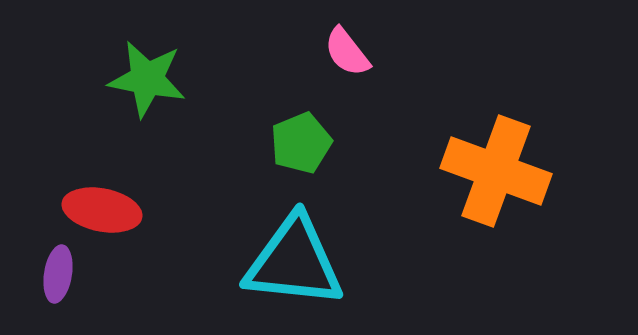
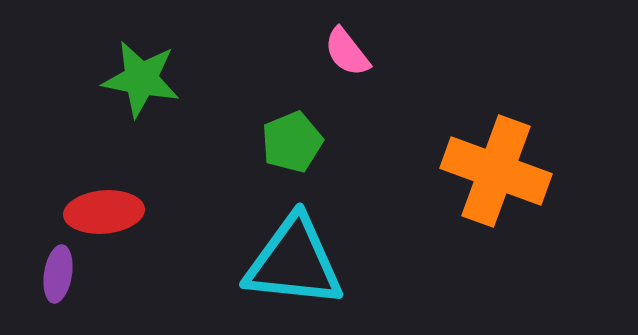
green star: moved 6 px left
green pentagon: moved 9 px left, 1 px up
red ellipse: moved 2 px right, 2 px down; rotated 16 degrees counterclockwise
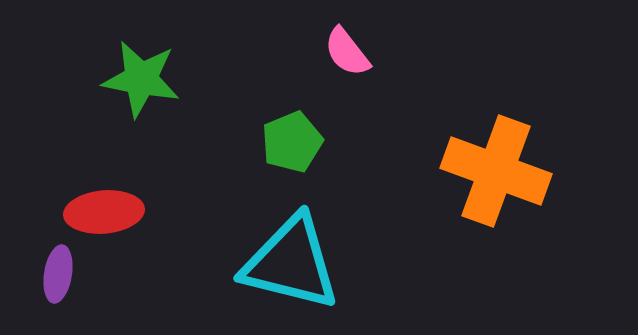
cyan triangle: moved 3 px left, 1 px down; rotated 8 degrees clockwise
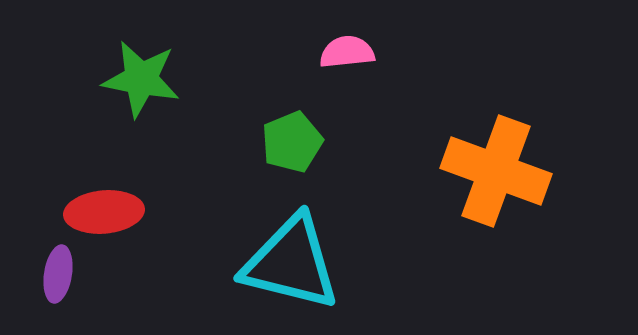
pink semicircle: rotated 122 degrees clockwise
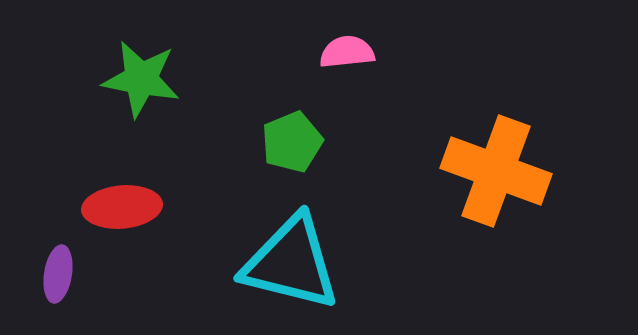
red ellipse: moved 18 px right, 5 px up
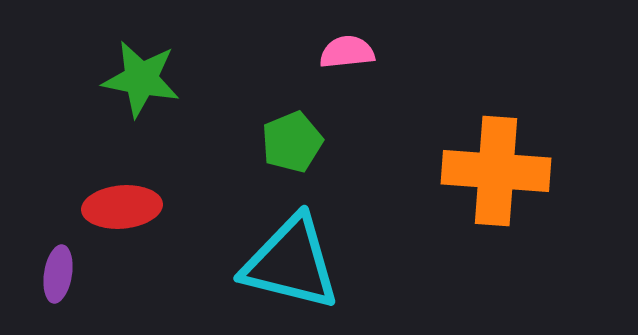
orange cross: rotated 16 degrees counterclockwise
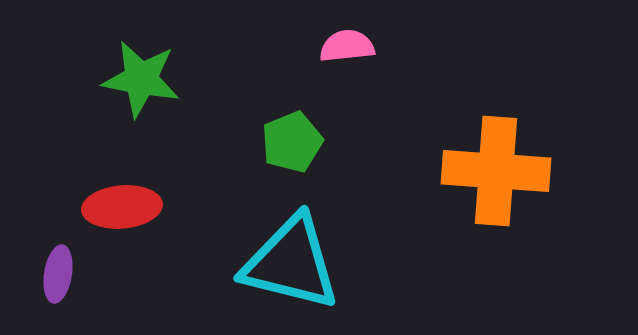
pink semicircle: moved 6 px up
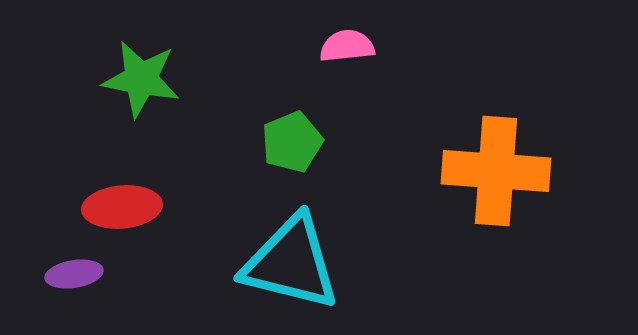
purple ellipse: moved 16 px right; rotated 72 degrees clockwise
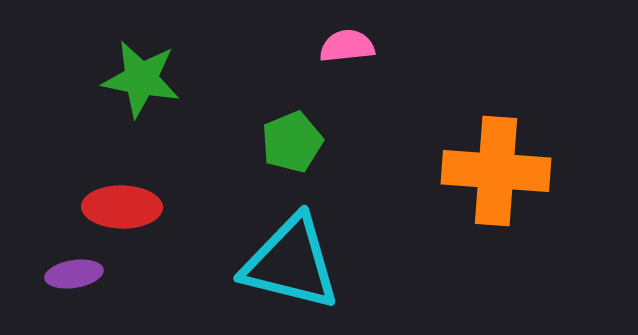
red ellipse: rotated 6 degrees clockwise
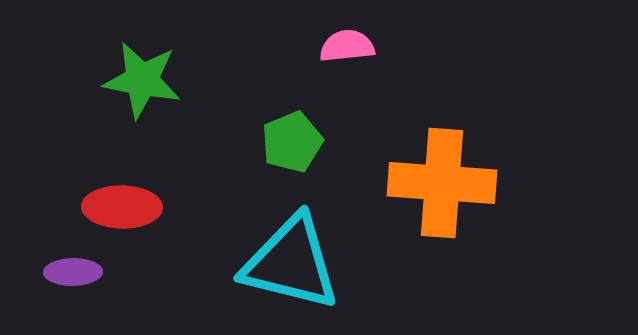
green star: moved 1 px right, 1 px down
orange cross: moved 54 px left, 12 px down
purple ellipse: moved 1 px left, 2 px up; rotated 8 degrees clockwise
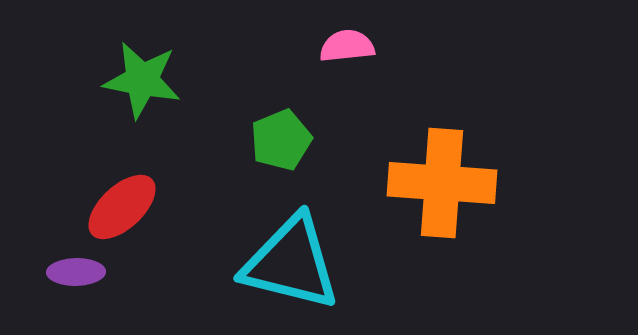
green pentagon: moved 11 px left, 2 px up
red ellipse: rotated 44 degrees counterclockwise
purple ellipse: moved 3 px right
